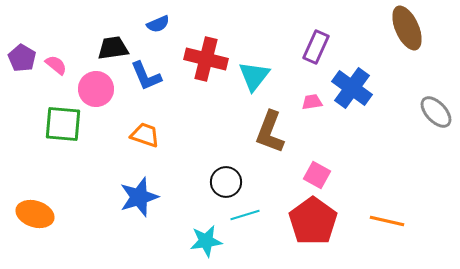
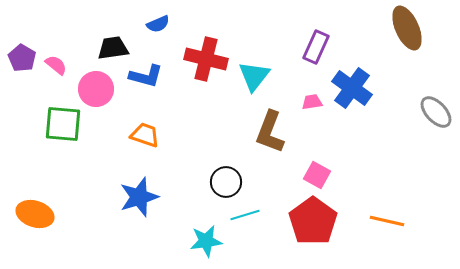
blue L-shape: rotated 52 degrees counterclockwise
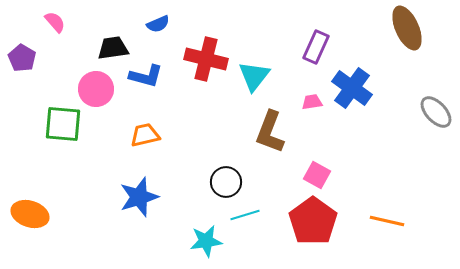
pink semicircle: moved 1 px left, 43 px up; rotated 10 degrees clockwise
orange trapezoid: rotated 32 degrees counterclockwise
orange ellipse: moved 5 px left
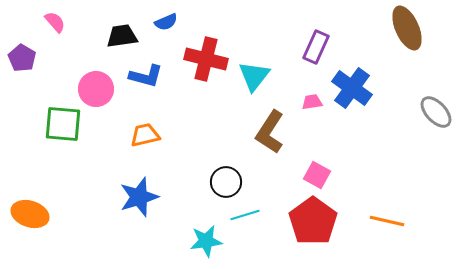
blue semicircle: moved 8 px right, 2 px up
black trapezoid: moved 9 px right, 12 px up
brown L-shape: rotated 12 degrees clockwise
